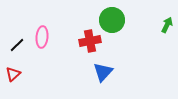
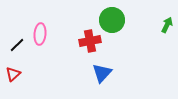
pink ellipse: moved 2 px left, 3 px up
blue triangle: moved 1 px left, 1 px down
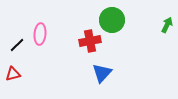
red triangle: rotated 28 degrees clockwise
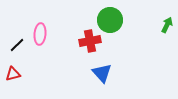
green circle: moved 2 px left
blue triangle: rotated 25 degrees counterclockwise
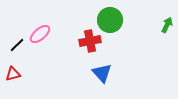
pink ellipse: rotated 45 degrees clockwise
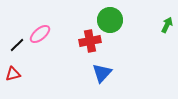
blue triangle: rotated 25 degrees clockwise
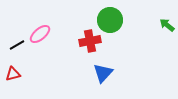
green arrow: rotated 77 degrees counterclockwise
black line: rotated 14 degrees clockwise
blue triangle: moved 1 px right
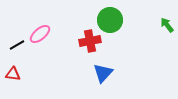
green arrow: rotated 14 degrees clockwise
red triangle: rotated 21 degrees clockwise
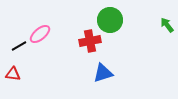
black line: moved 2 px right, 1 px down
blue triangle: rotated 30 degrees clockwise
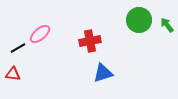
green circle: moved 29 px right
black line: moved 1 px left, 2 px down
